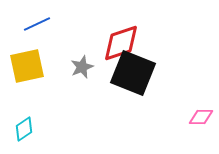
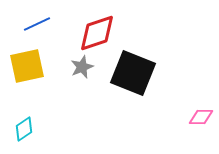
red diamond: moved 24 px left, 10 px up
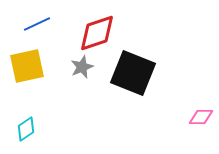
cyan diamond: moved 2 px right
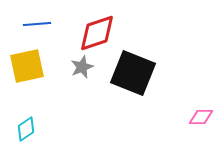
blue line: rotated 20 degrees clockwise
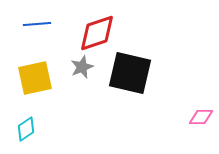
yellow square: moved 8 px right, 12 px down
black square: moved 3 px left; rotated 9 degrees counterclockwise
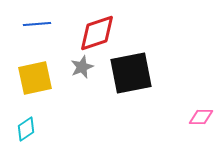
black square: moved 1 px right; rotated 24 degrees counterclockwise
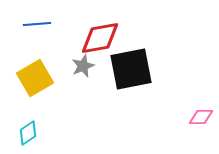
red diamond: moved 3 px right, 5 px down; rotated 9 degrees clockwise
gray star: moved 1 px right, 1 px up
black square: moved 4 px up
yellow square: rotated 18 degrees counterclockwise
cyan diamond: moved 2 px right, 4 px down
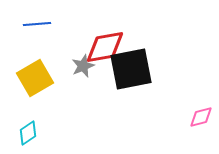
red diamond: moved 5 px right, 9 px down
pink diamond: rotated 15 degrees counterclockwise
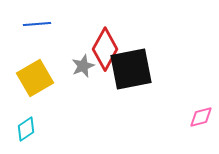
red diamond: moved 2 px down; rotated 51 degrees counterclockwise
cyan diamond: moved 2 px left, 4 px up
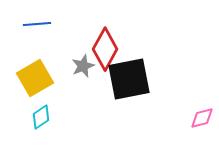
black square: moved 2 px left, 10 px down
pink diamond: moved 1 px right, 1 px down
cyan diamond: moved 15 px right, 12 px up
